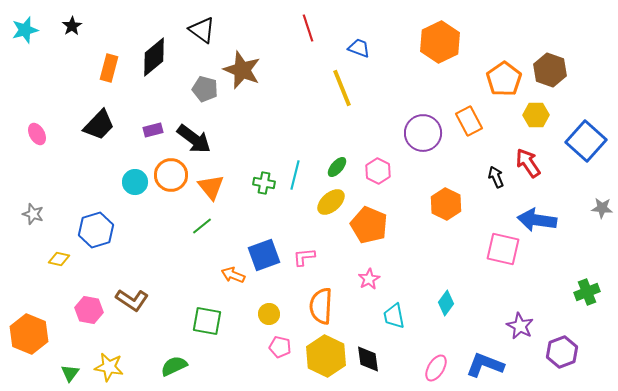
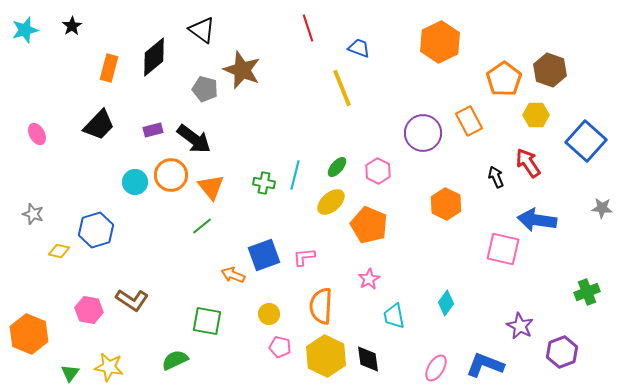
yellow diamond at (59, 259): moved 8 px up
green semicircle at (174, 366): moved 1 px right, 6 px up
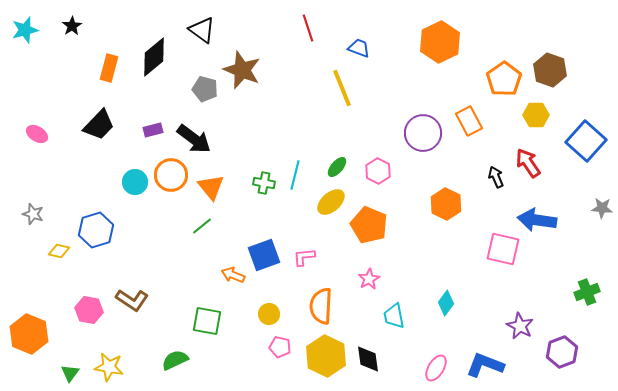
pink ellipse at (37, 134): rotated 30 degrees counterclockwise
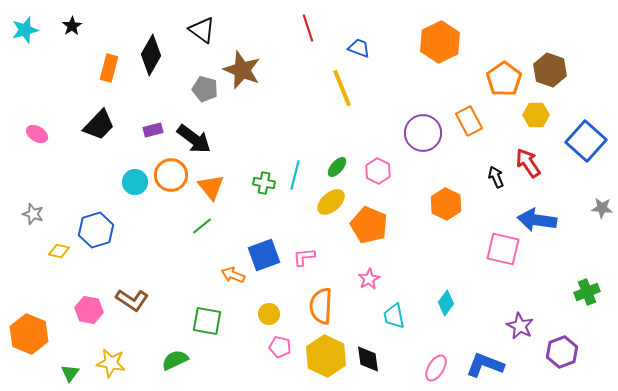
black diamond at (154, 57): moved 3 px left, 2 px up; rotated 21 degrees counterclockwise
yellow star at (109, 367): moved 2 px right, 4 px up
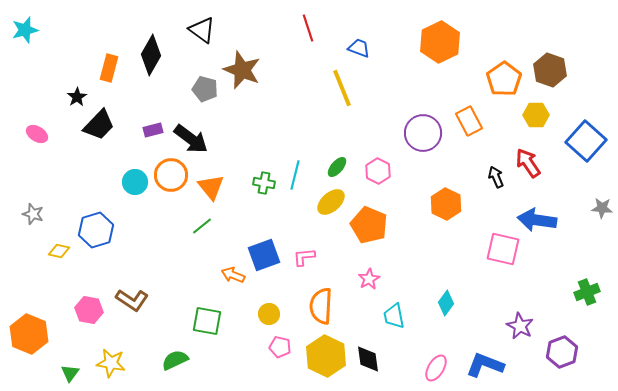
black star at (72, 26): moved 5 px right, 71 px down
black arrow at (194, 139): moved 3 px left
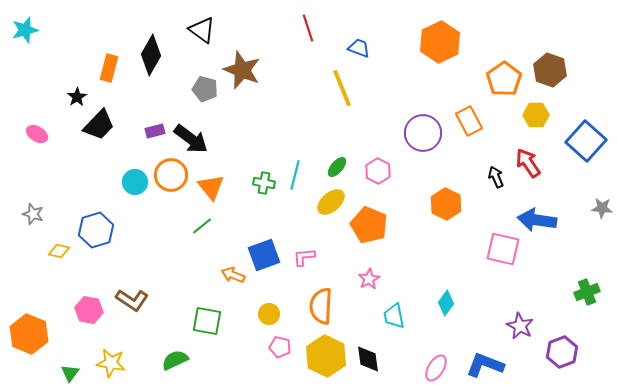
purple rectangle at (153, 130): moved 2 px right, 1 px down
